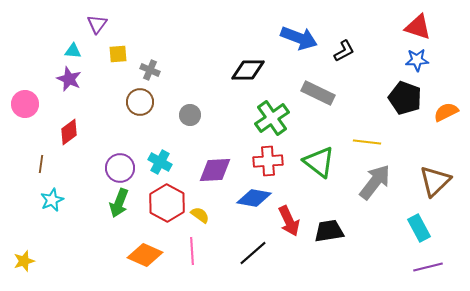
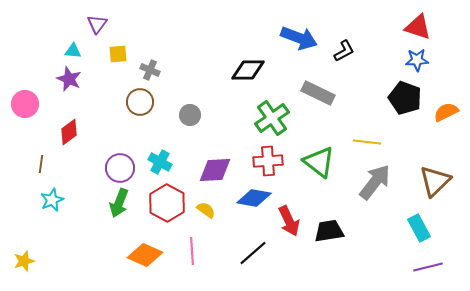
yellow semicircle: moved 6 px right, 5 px up
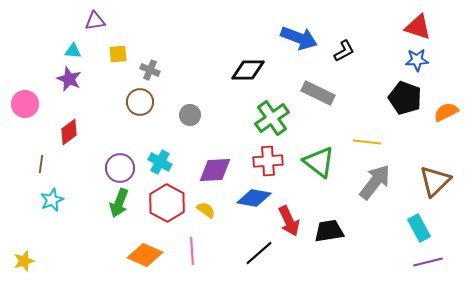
purple triangle: moved 2 px left, 3 px up; rotated 45 degrees clockwise
black line: moved 6 px right
purple line: moved 5 px up
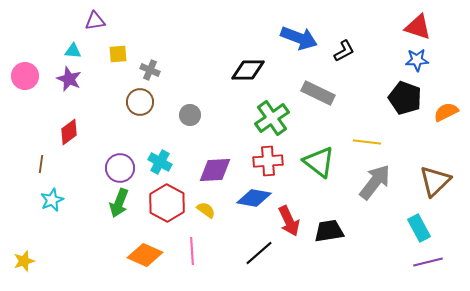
pink circle: moved 28 px up
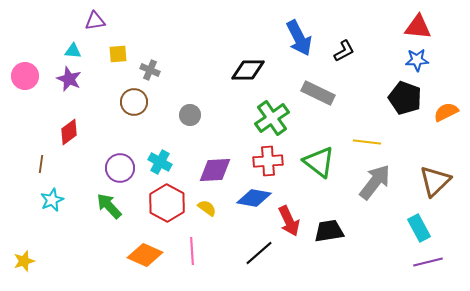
red triangle: rotated 12 degrees counterclockwise
blue arrow: rotated 42 degrees clockwise
brown circle: moved 6 px left
green arrow: moved 10 px left, 3 px down; rotated 116 degrees clockwise
yellow semicircle: moved 1 px right, 2 px up
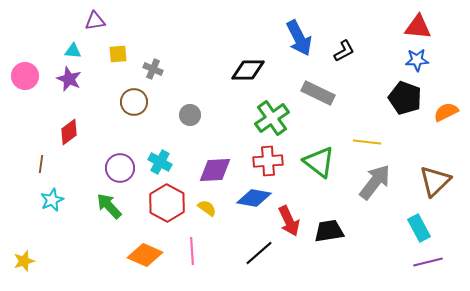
gray cross: moved 3 px right, 1 px up
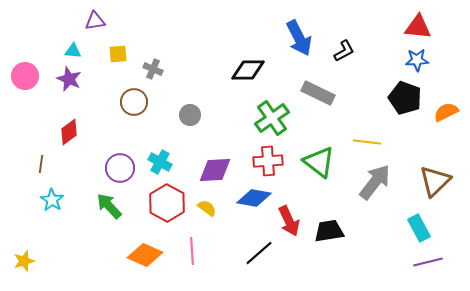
cyan star: rotated 15 degrees counterclockwise
